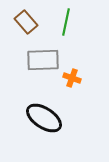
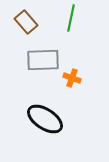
green line: moved 5 px right, 4 px up
black ellipse: moved 1 px right, 1 px down
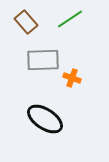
green line: moved 1 px left, 1 px down; rotated 44 degrees clockwise
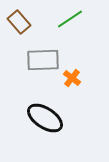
brown rectangle: moved 7 px left
orange cross: rotated 18 degrees clockwise
black ellipse: moved 1 px up
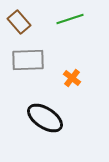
green line: rotated 16 degrees clockwise
gray rectangle: moved 15 px left
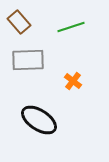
green line: moved 1 px right, 8 px down
orange cross: moved 1 px right, 3 px down
black ellipse: moved 6 px left, 2 px down
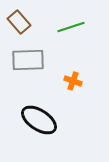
orange cross: rotated 18 degrees counterclockwise
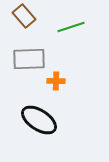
brown rectangle: moved 5 px right, 6 px up
gray rectangle: moved 1 px right, 1 px up
orange cross: moved 17 px left; rotated 18 degrees counterclockwise
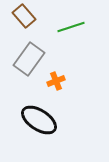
gray rectangle: rotated 52 degrees counterclockwise
orange cross: rotated 24 degrees counterclockwise
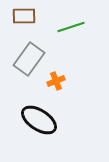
brown rectangle: rotated 50 degrees counterclockwise
